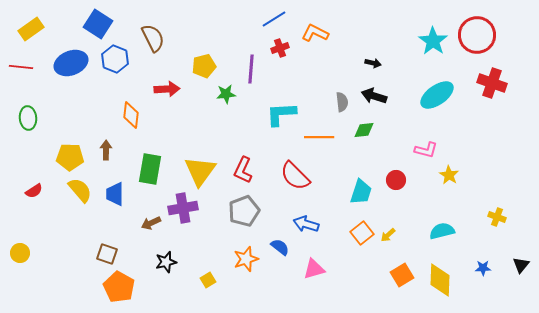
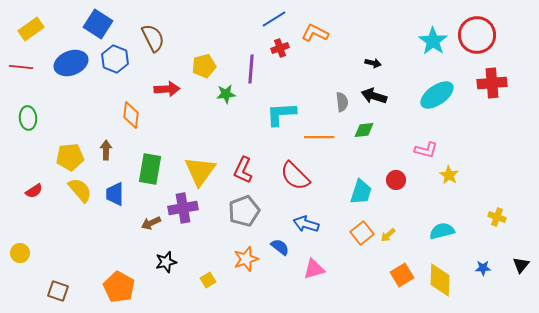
red cross at (492, 83): rotated 24 degrees counterclockwise
yellow pentagon at (70, 157): rotated 8 degrees counterclockwise
brown square at (107, 254): moved 49 px left, 37 px down
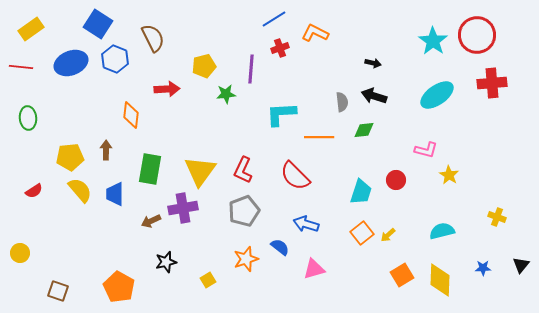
brown arrow at (151, 223): moved 2 px up
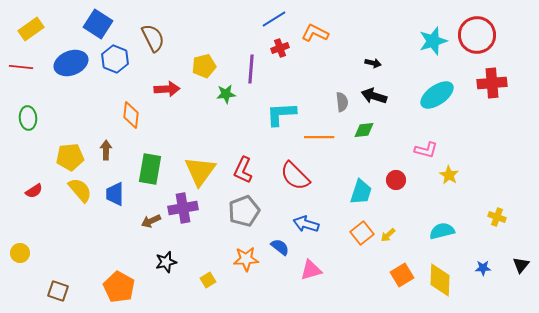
cyan star at (433, 41): rotated 20 degrees clockwise
orange star at (246, 259): rotated 15 degrees clockwise
pink triangle at (314, 269): moved 3 px left, 1 px down
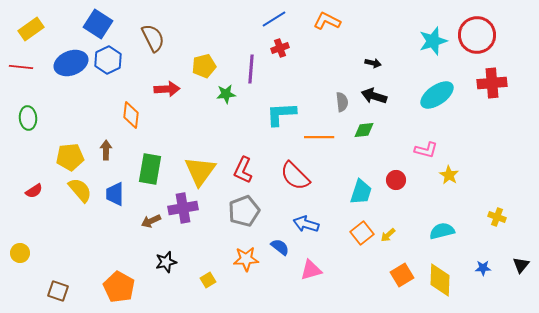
orange L-shape at (315, 33): moved 12 px right, 12 px up
blue hexagon at (115, 59): moved 7 px left, 1 px down; rotated 12 degrees clockwise
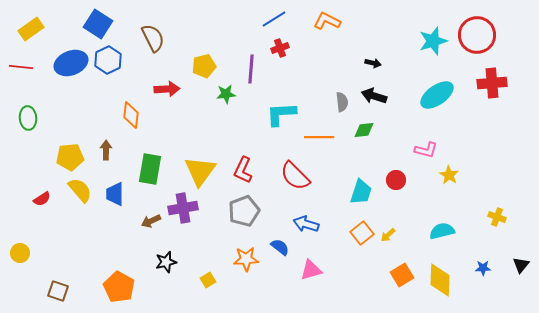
red semicircle at (34, 191): moved 8 px right, 8 px down
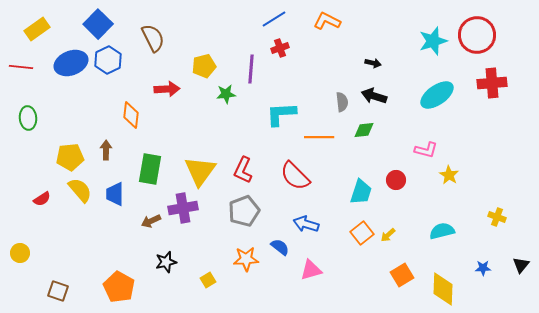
blue square at (98, 24): rotated 12 degrees clockwise
yellow rectangle at (31, 29): moved 6 px right
yellow diamond at (440, 280): moved 3 px right, 9 px down
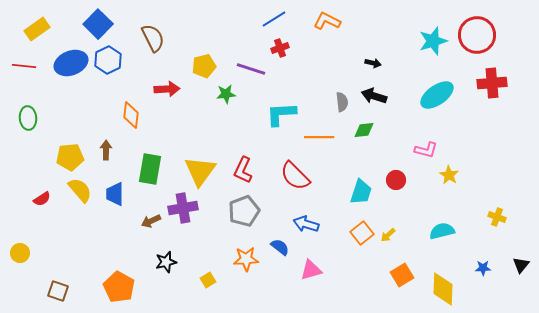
red line at (21, 67): moved 3 px right, 1 px up
purple line at (251, 69): rotated 76 degrees counterclockwise
